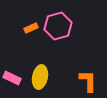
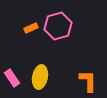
pink rectangle: rotated 30 degrees clockwise
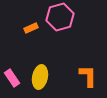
pink hexagon: moved 2 px right, 9 px up
orange L-shape: moved 5 px up
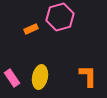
orange rectangle: moved 1 px down
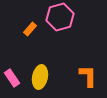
orange rectangle: moved 1 px left; rotated 24 degrees counterclockwise
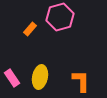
orange L-shape: moved 7 px left, 5 px down
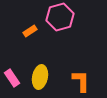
orange rectangle: moved 2 px down; rotated 16 degrees clockwise
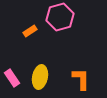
orange L-shape: moved 2 px up
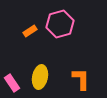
pink hexagon: moved 7 px down
pink rectangle: moved 5 px down
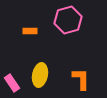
pink hexagon: moved 8 px right, 4 px up
orange rectangle: rotated 32 degrees clockwise
yellow ellipse: moved 2 px up
